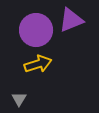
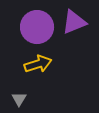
purple triangle: moved 3 px right, 2 px down
purple circle: moved 1 px right, 3 px up
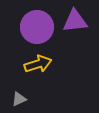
purple triangle: moved 1 px right, 1 px up; rotated 16 degrees clockwise
gray triangle: rotated 35 degrees clockwise
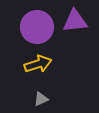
gray triangle: moved 22 px right
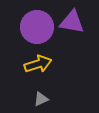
purple triangle: moved 3 px left, 1 px down; rotated 16 degrees clockwise
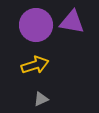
purple circle: moved 1 px left, 2 px up
yellow arrow: moved 3 px left, 1 px down
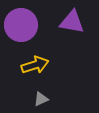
purple circle: moved 15 px left
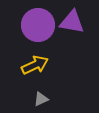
purple circle: moved 17 px right
yellow arrow: rotated 8 degrees counterclockwise
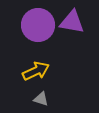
yellow arrow: moved 1 px right, 6 px down
gray triangle: rotated 42 degrees clockwise
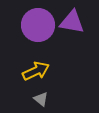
gray triangle: rotated 21 degrees clockwise
